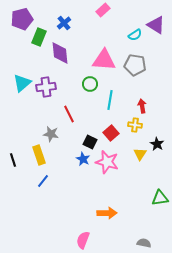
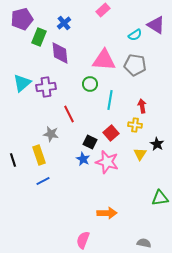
blue line: rotated 24 degrees clockwise
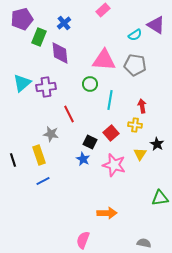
pink star: moved 7 px right, 3 px down
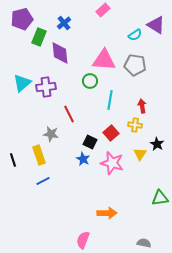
green circle: moved 3 px up
pink star: moved 2 px left, 2 px up
